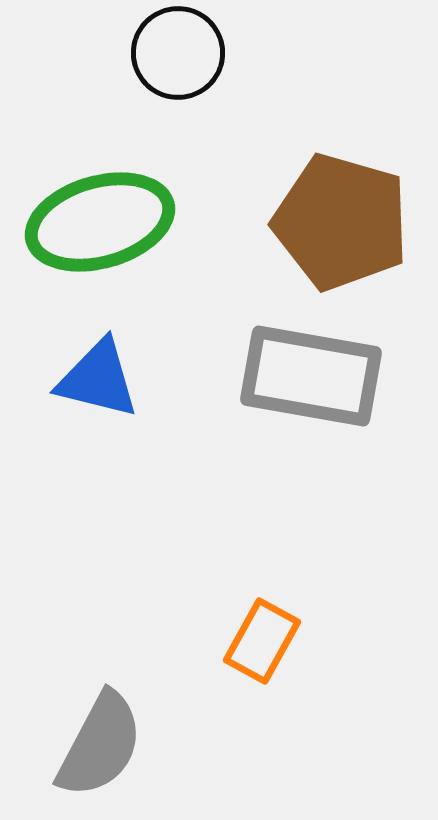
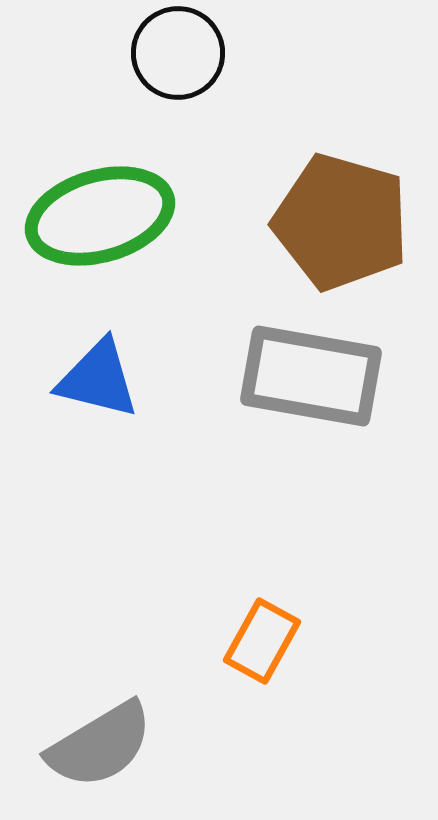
green ellipse: moved 6 px up
gray semicircle: rotated 31 degrees clockwise
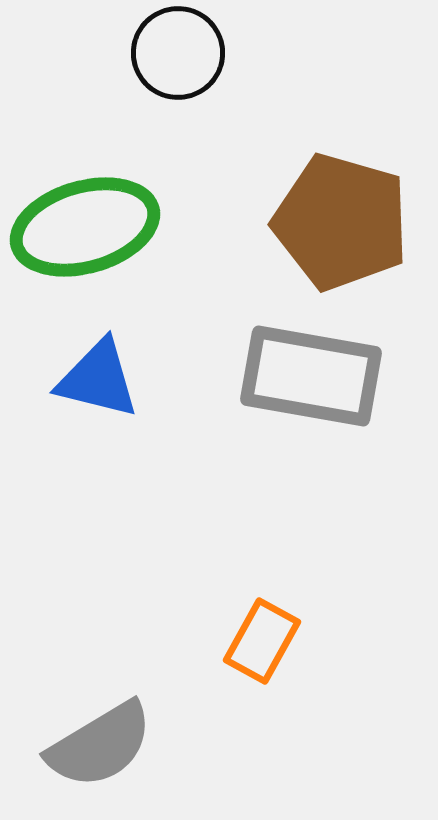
green ellipse: moved 15 px left, 11 px down
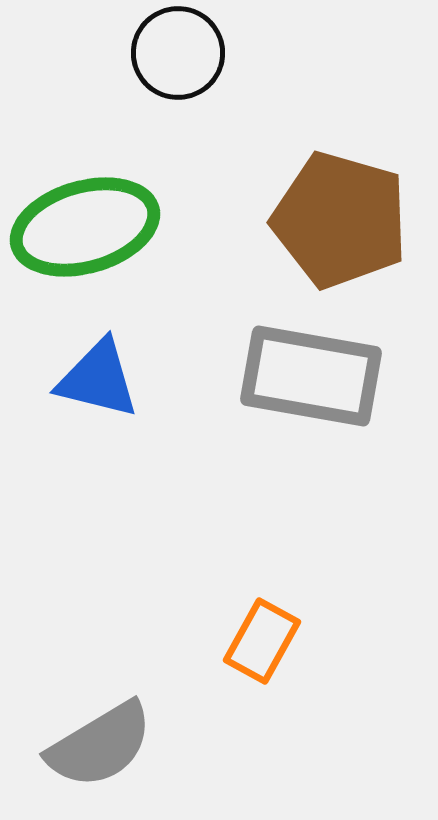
brown pentagon: moved 1 px left, 2 px up
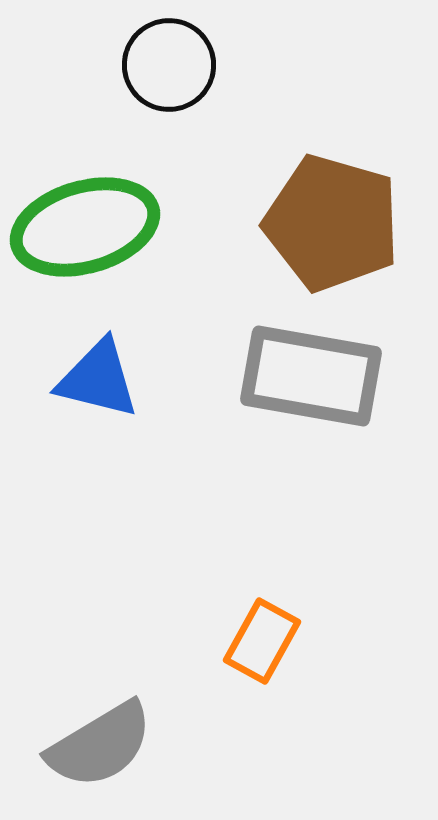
black circle: moved 9 px left, 12 px down
brown pentagon: moved 8 px left, 3 px down
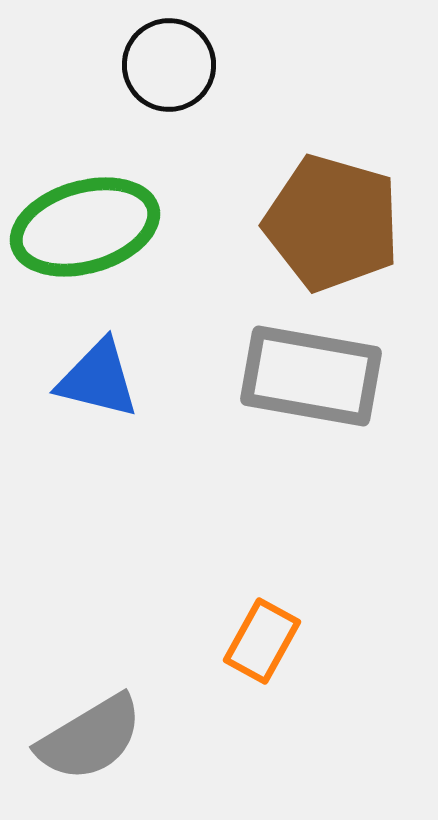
gray semicircle: moved 10 px left, 7 px up
